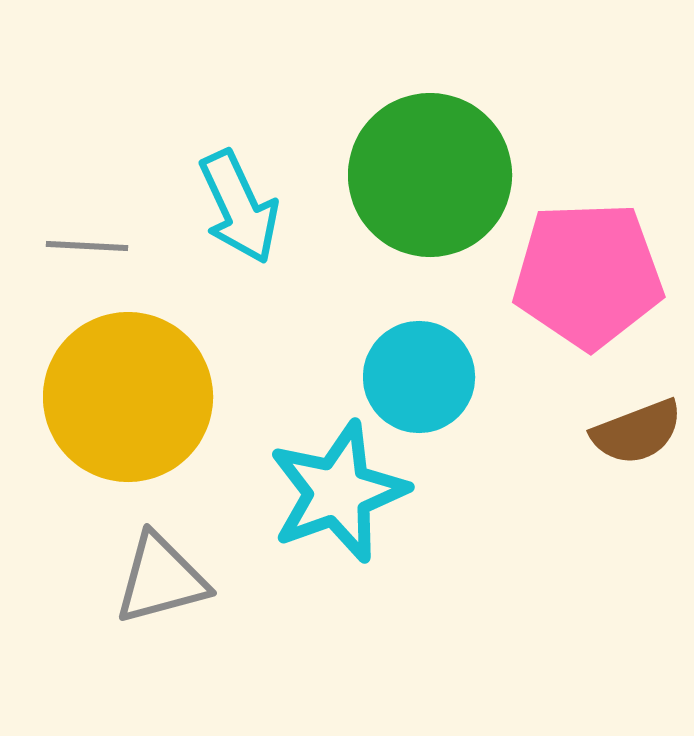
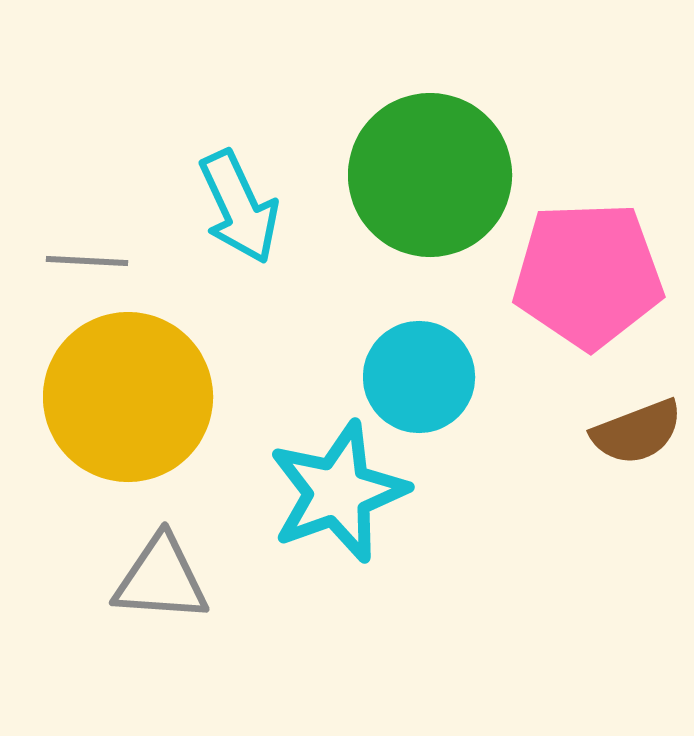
gray line: moved 15 px down
gray triangle: rotated 19 degrees clockwise
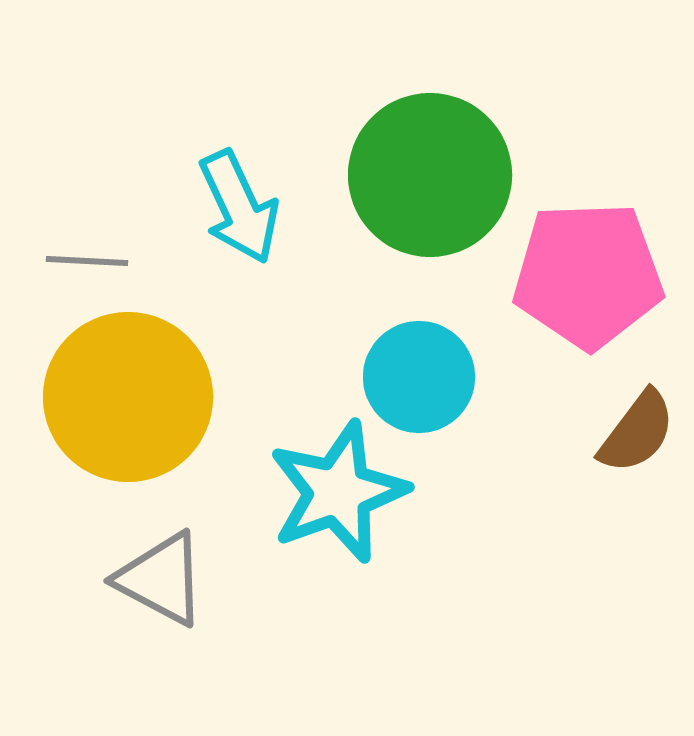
brown semicircle: rotated 32 degrees counterclockwise
gray triangle: rotated 24 degrees clockwise
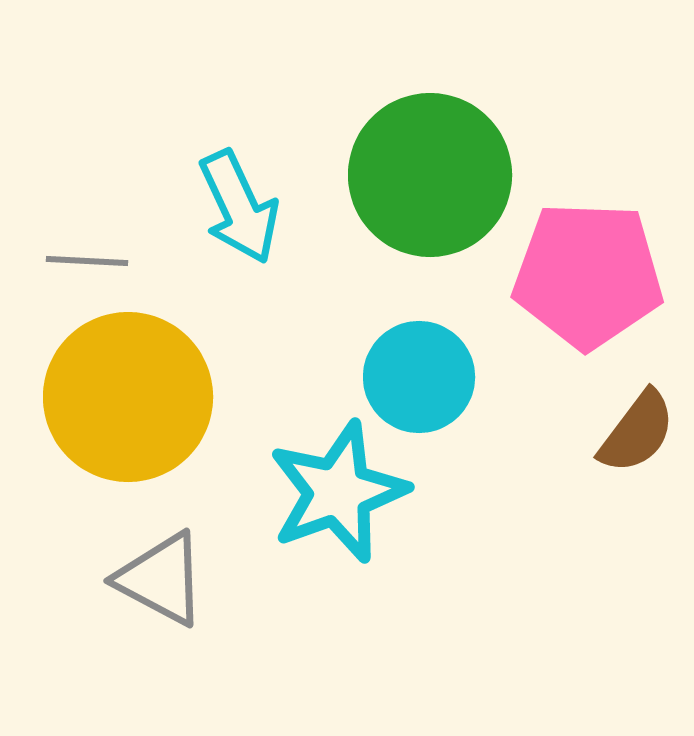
pink pentagon: rotated 4 degrees clockwise
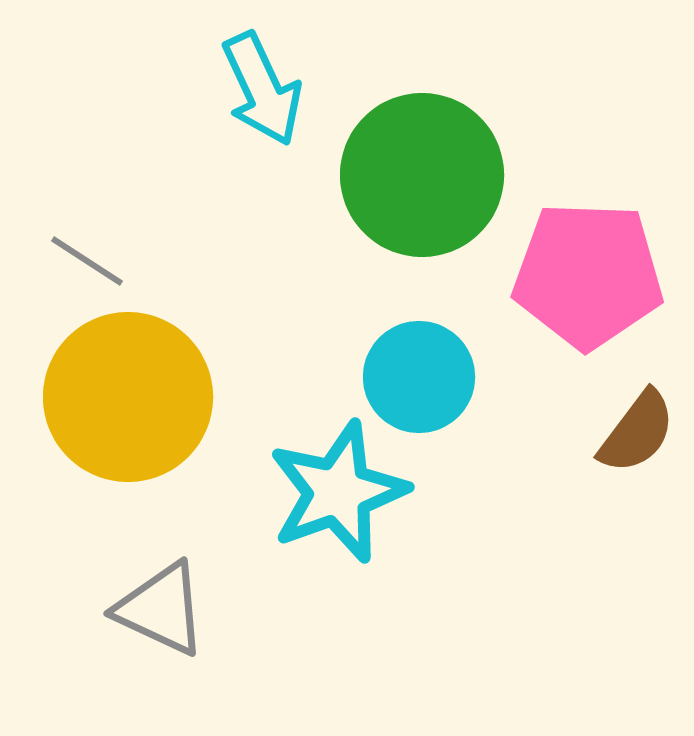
green circle: moved 8 px left
cyan arrow: moved 23 px right, 118 px up
gray line: rotated 30 degrees clockwise
gray triangle: moved 30 px down; rotated 3 degrees counterclockwise
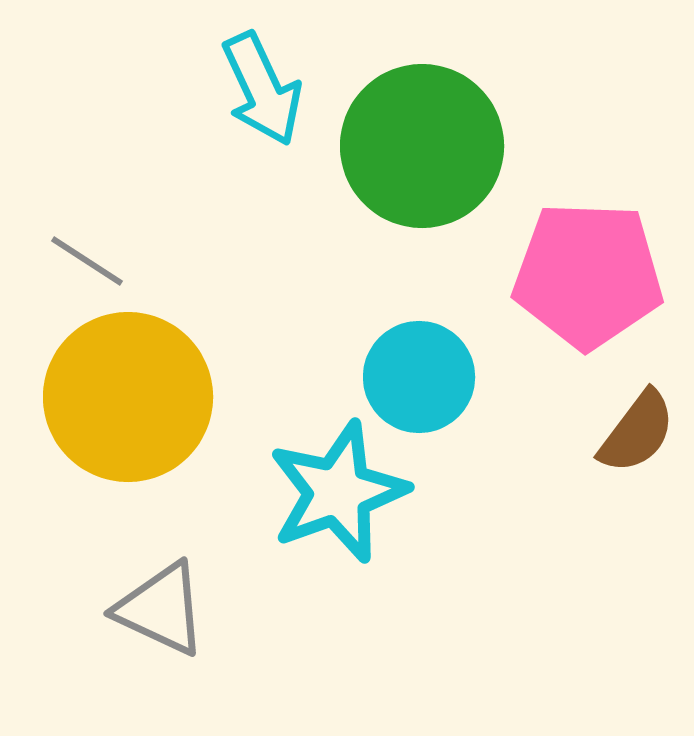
green circle: moved 29 px up
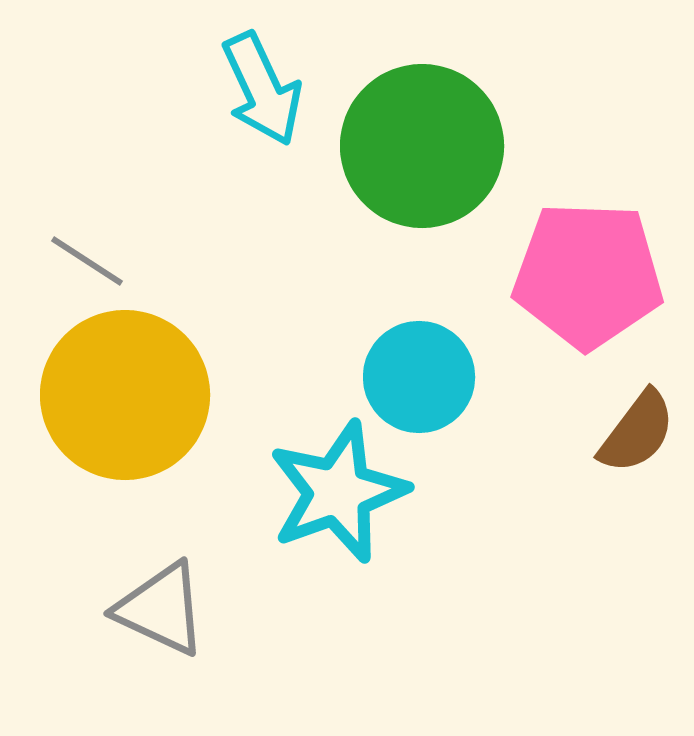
yellow circle: moved 3 px left, 2 px up
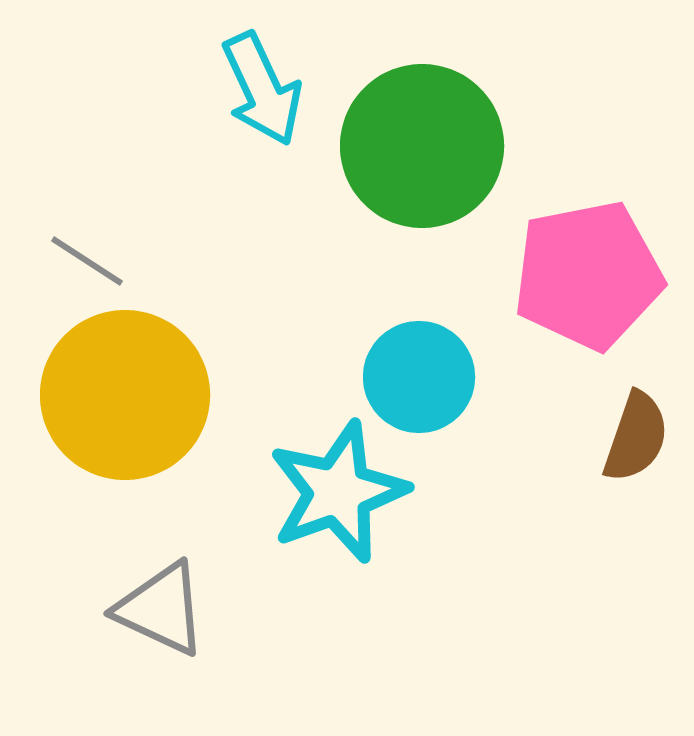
pink pentagon: rotated 13 degrees counterclockwise
brown semicircle: moved 1 px left, 5 px down; rotated 18 degrees counterclockwise
